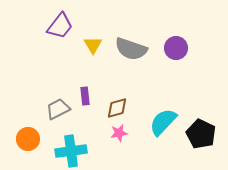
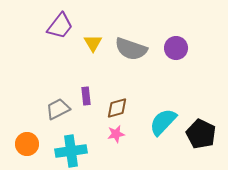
yellow triangle: moved 2 px up
purple rectangle: moved 1 px right
pink star: moved 3 px left, 1 px down
orange circle: moved 1 px left, 5 px down
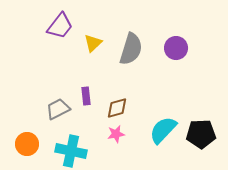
yellow triangle: rotated 18 degrees clockwise
gray semicircle: rotated 92 degrees counterclockwise
cyan semicircle: moved 8 px down
black pentagon: rotated 28 degrees counterclockwise
cyan cross: rotated 20 degrees clockwise
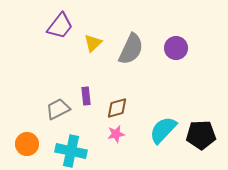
gray semicircle: rotated 8 degrees clockwise
black pentagon: moved 1 px down
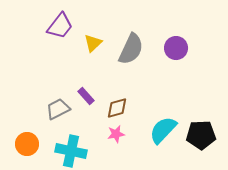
purple rectangle: rotated 36 degrees counterclockwise
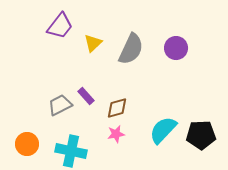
gray trapezoid: moved 2 px right, 4 px up
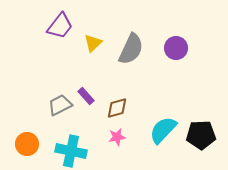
pink star: moved 1 px right, 3 px down
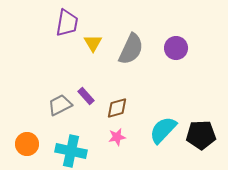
purple trapezoid: moved 7 px right, 3 px up; rotated 28 degrees counterclockwise
yellow triangle: rotated 18 degrees counterclockwise
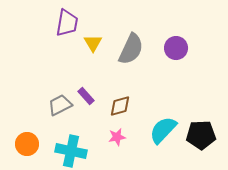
brown diamond: moved 3 px right, 2 px up
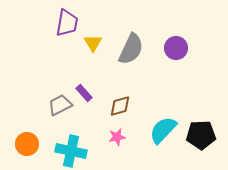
purple rectangle: moved 2 px left, 3 px up
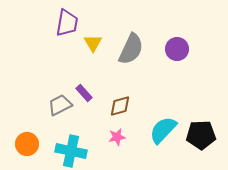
purple circle: moved 1 px right, 1 px down
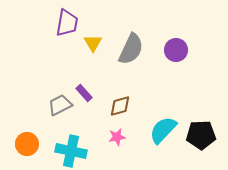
purple circle: moved 1 px left, 1 px down
